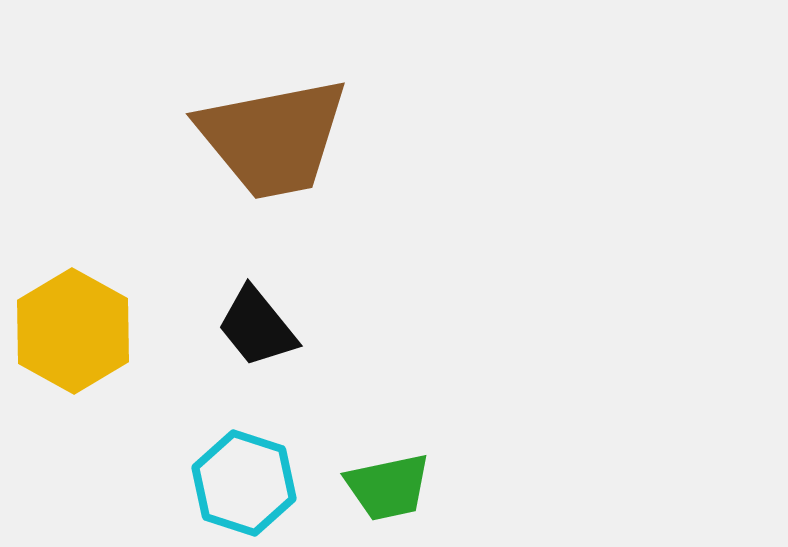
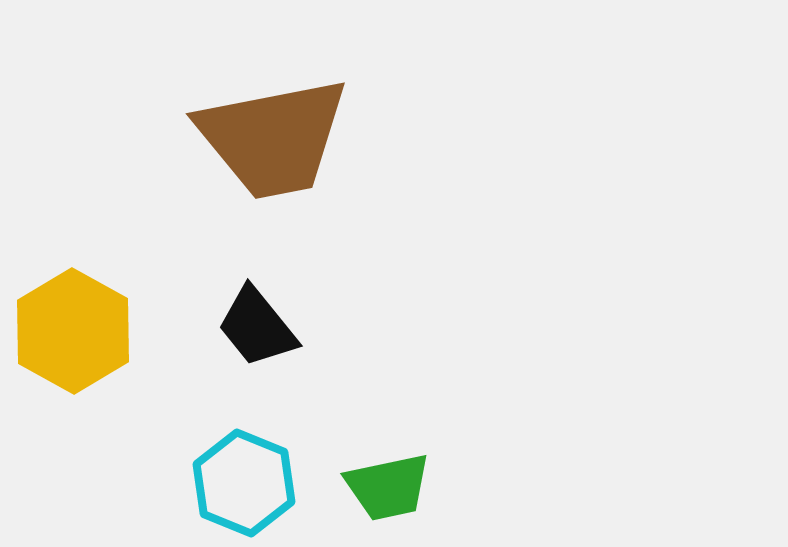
cyan hexagon: rotated 4 degrees clockwise
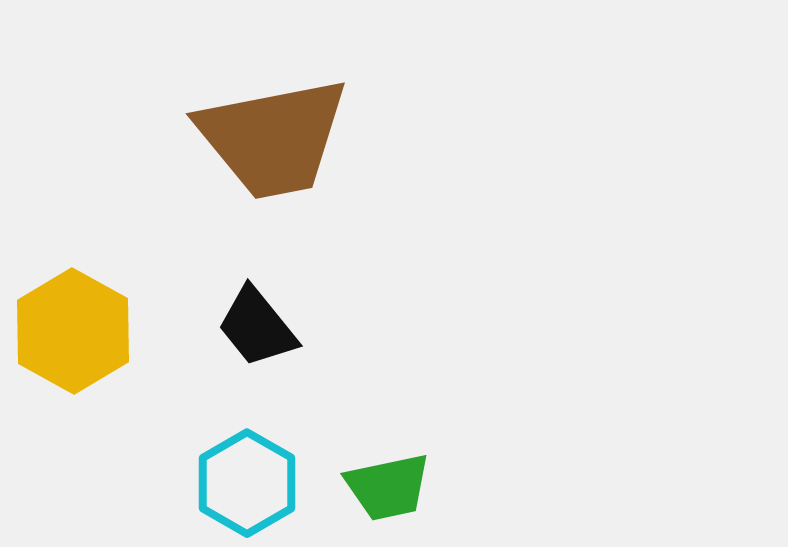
cyan hexagon: moved 3 px right; rotated 8 degrees clockwise
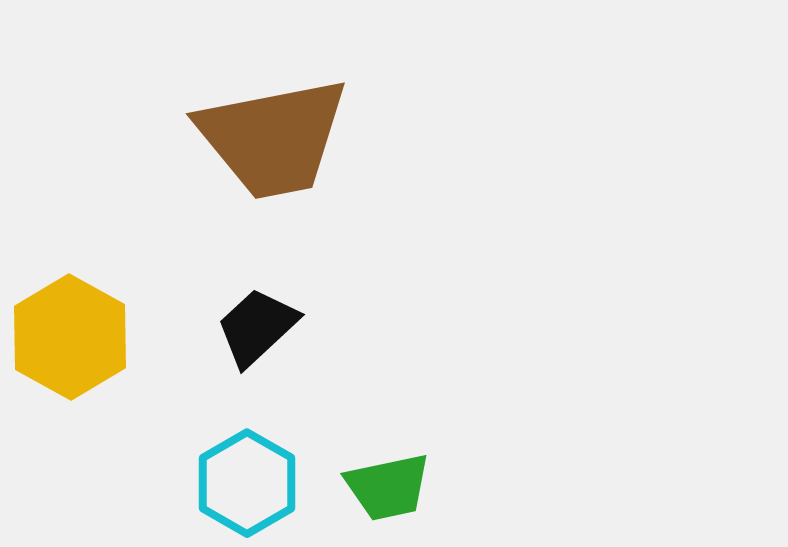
black trapezoid: rotated 86 degrees clockwise
yellow hexagon: moved 3 px left, 6 px down
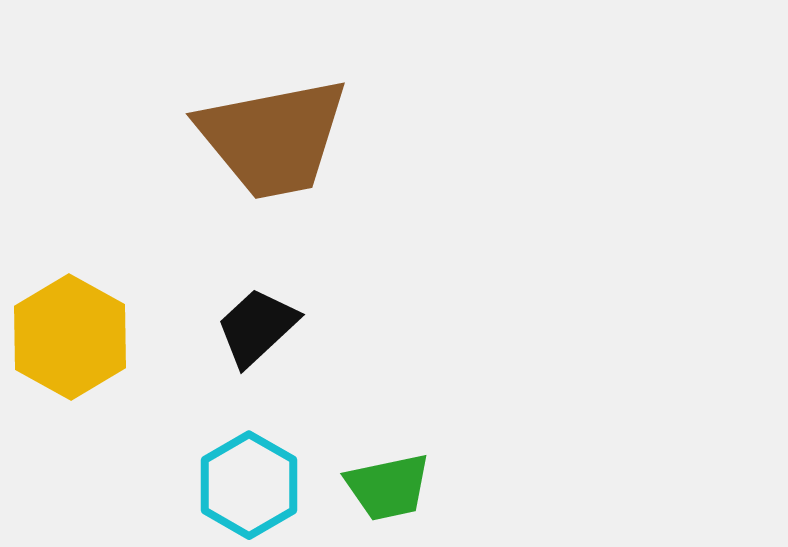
cyan hexagon: moved 2 px right, 2 px down
